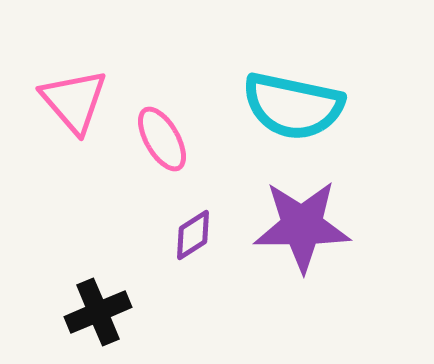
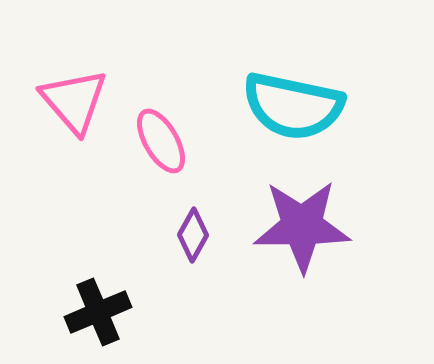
pink ellipse: moved 1 px left, 2 px down
purple diamond: rotated 28 degrees counterclockwise
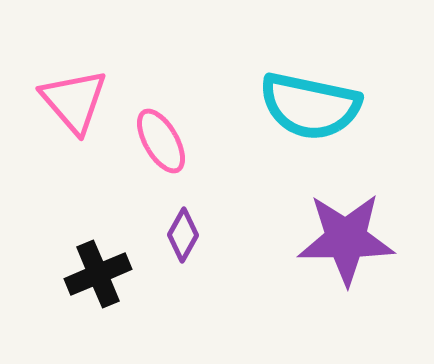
cyan semicircle: moved 17 px right
purple star: moved 44 px right, 13 px down
purple diamond: moved 10 px left
black cross: moved 38 px up
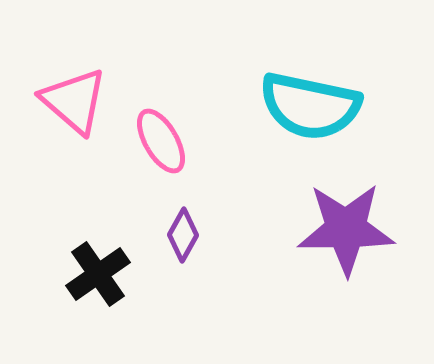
pink triangle: rotated 8 degrees counterclockwise
purple star: moved 10 px up
black cross: rotated 12 degrees counterclockwise
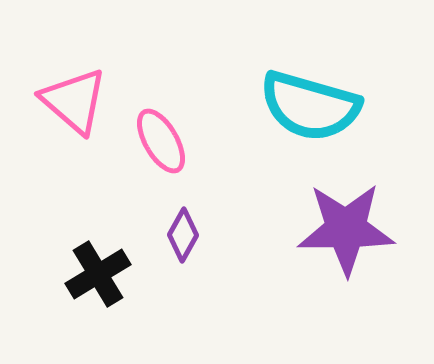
cyan semicircle: rotated 4 degrees clockwise
black cross: rotated 4 degrees clockwise
